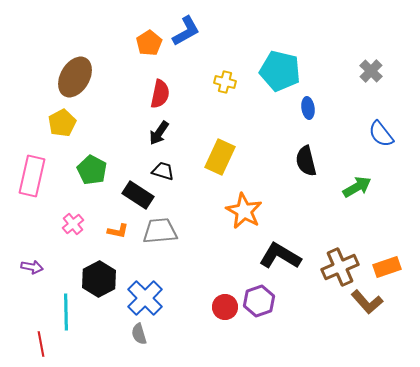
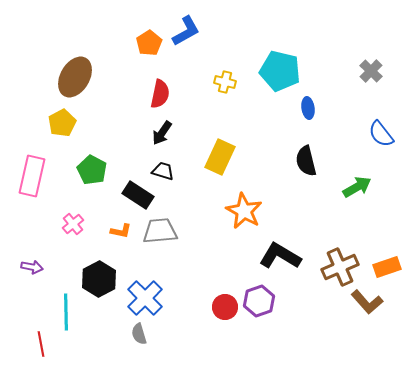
black arrow: moved 3 px right
orange L-shape: moved 3 px right
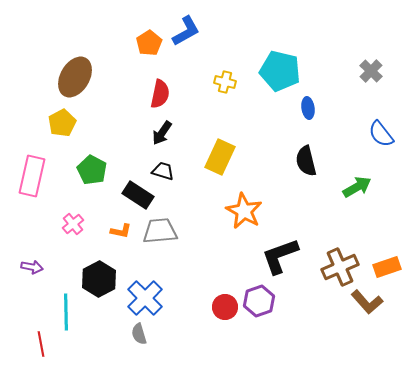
black L-shape: rotated 51 degrees counterclockwise
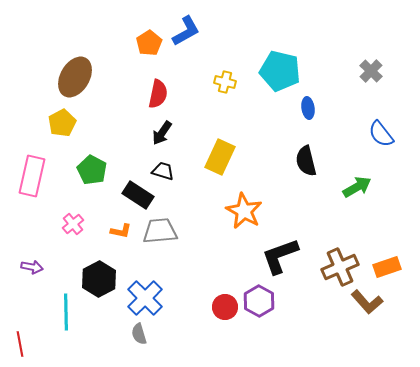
red semicircle: moved 2 px left
purple hexagon: rotated 12 degrees counterclockwise
red line: moved 21 px left
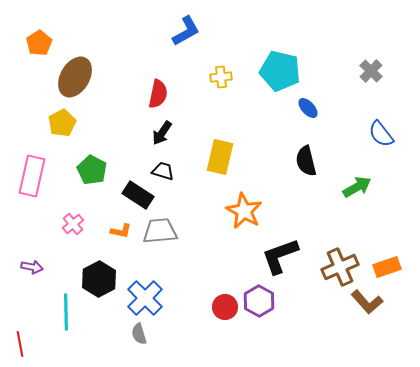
orange pentagon: moved 110 px left
yellow cross: moved 4 px left, 5 px up; rotated 20 degrees counterclockwise
blue ellipse: rotated 35 degrees counterclockwise
yellow rectangle: rotated 12 degrees counterclockwise
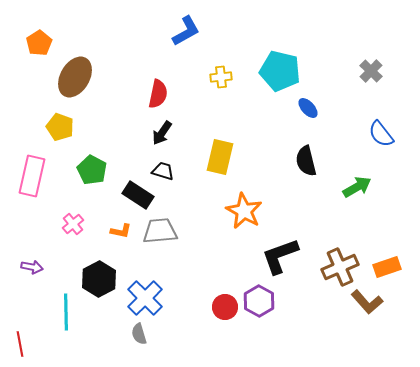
yellow pentagon: moved 2 px left, 4 px down; rotated 24 degrees counterclockwise
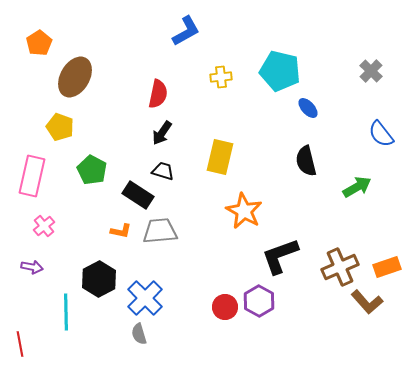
pink cross: moved 29 px left, 2 px down
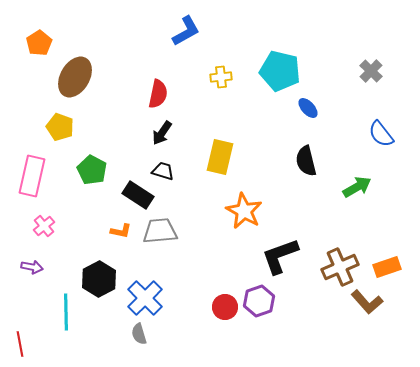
purple hexagon: rotated 12 degrees clockwise
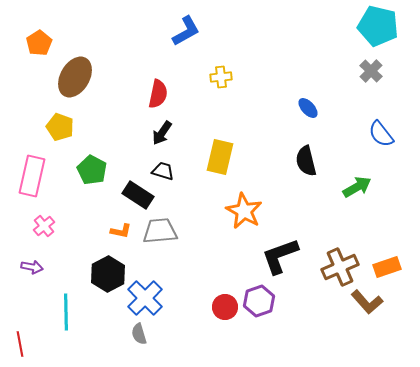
cyan pentagon: moved 98 px right, 45 px up
black hexagon: moved 9 px right, 5 px up
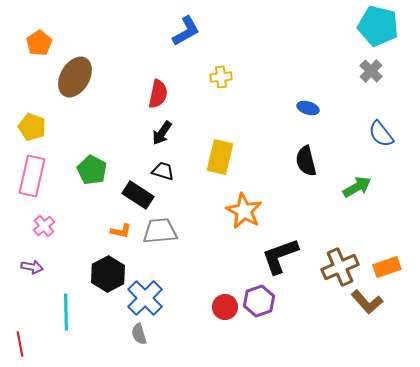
blue ellipse: rotated 30 degrees counterclockwise
yellow pentagon: moved 28 px left
